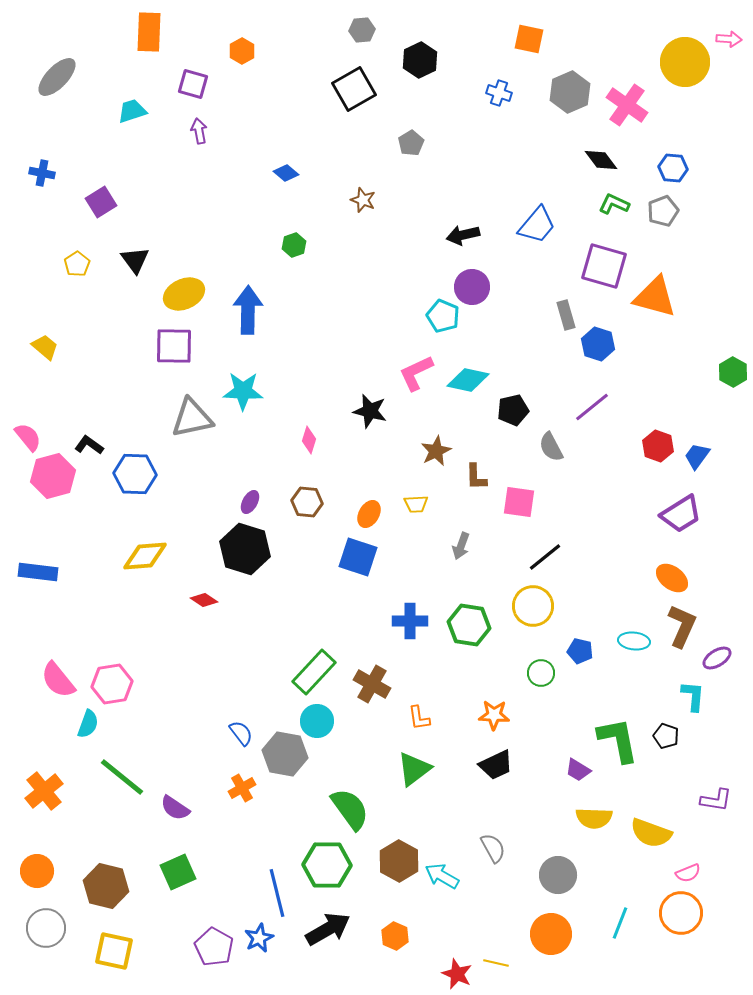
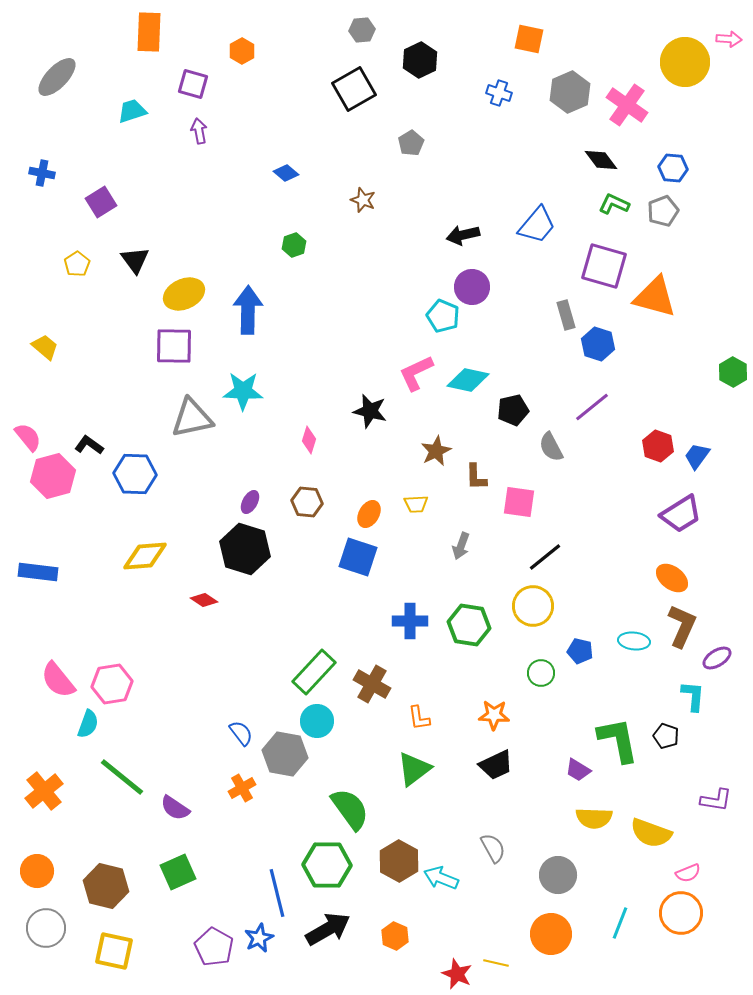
cyan arrow at (442, 876): moved 1 px left, 2 px down; rotated 8 degrees counterclockwise
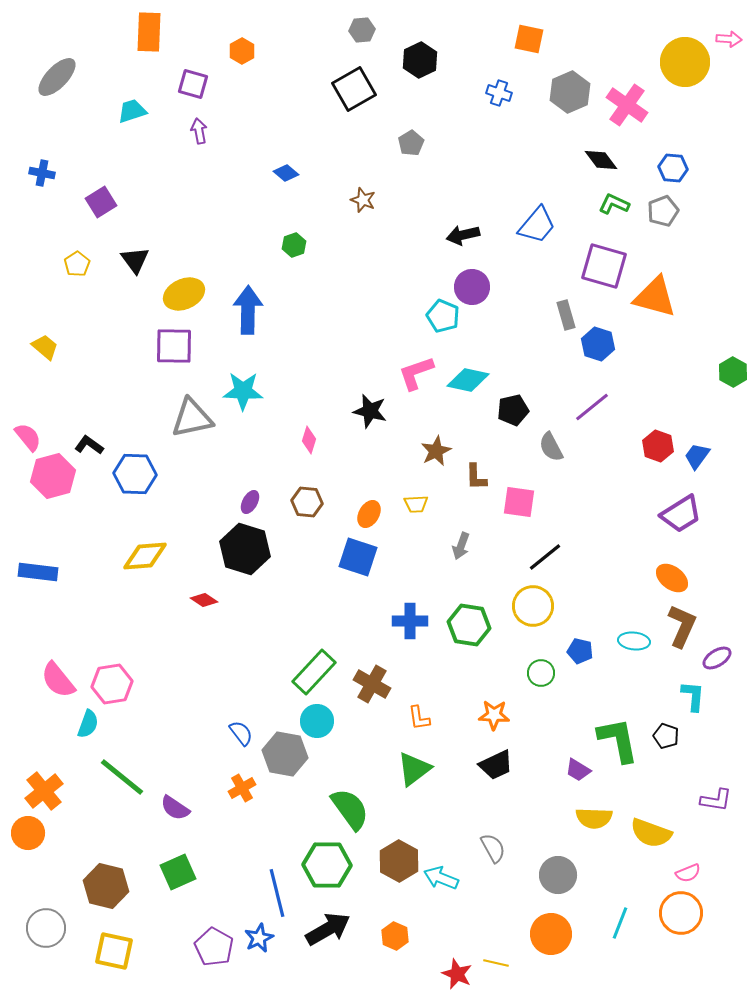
pink L-shape at (416, 373): rotated 6 degrees clockwise
orange circle at (37, 871): moved 9 px left, 38 px up
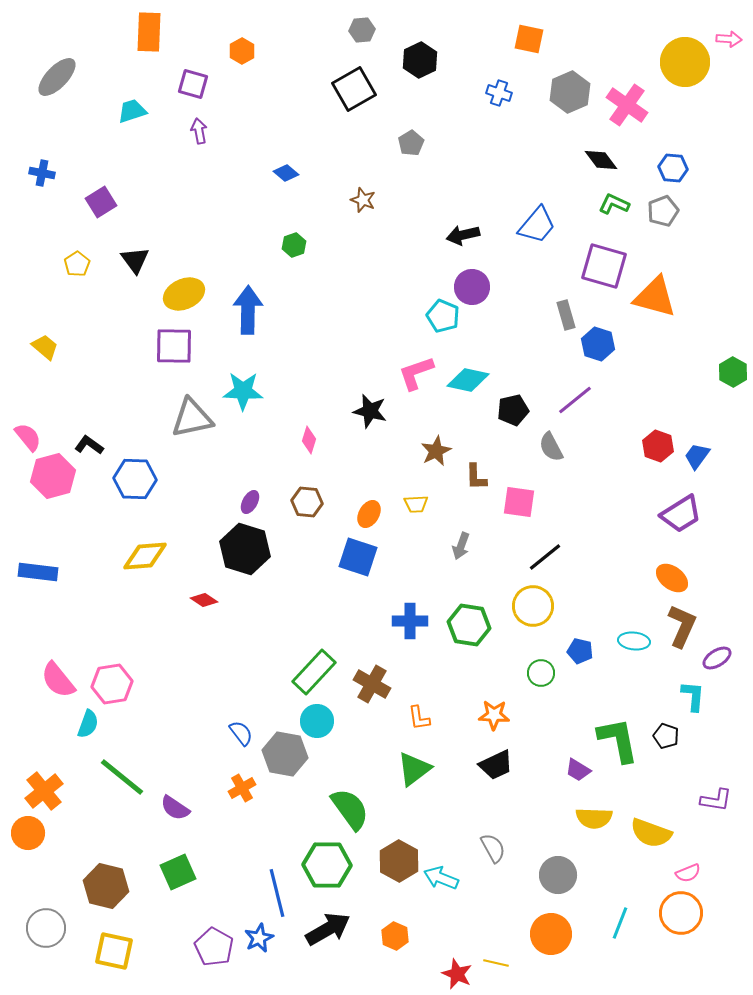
purple line at (592, 407): moved 17 px left, 7 px up
blue hexagon at (135, 474): moved 5 px down
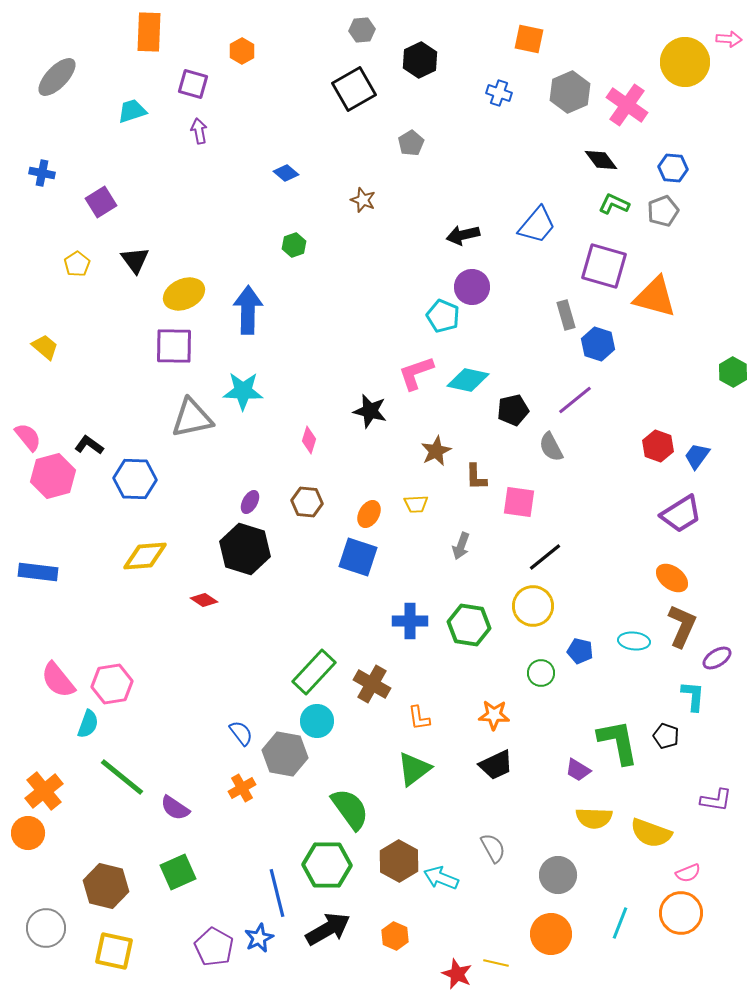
green L-shape at (618, 740): moved 2 px down
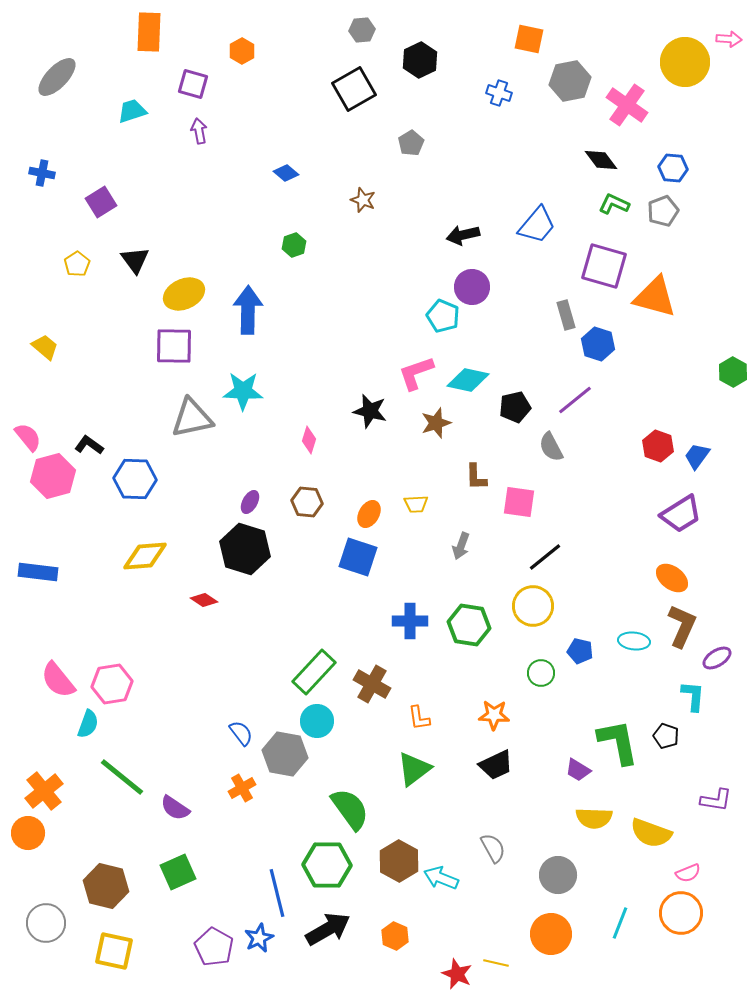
gray hexagon at (570, 92): moved 11 px up; rotated 12 degrees clockwise
black pentagon at (513, 410): moved 2 px right, 3 px up
brown star at (436, 451): moved 28 px up; rotated 8 degrees clockwise
gray circle at (46, 928): moved 5 px up
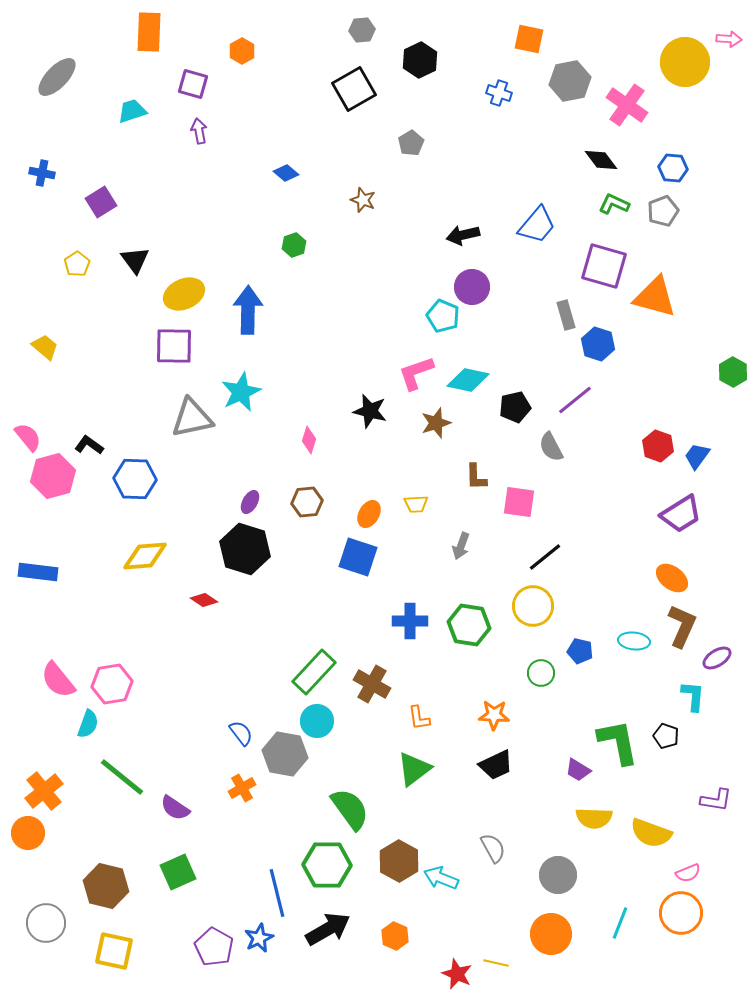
cyan star at (243, 391): moved 2 px left, 1 px down; rotated 27 degrees counterclockwise
brown hexagon at (307, 502): rotated 12 degrees counterclockwise
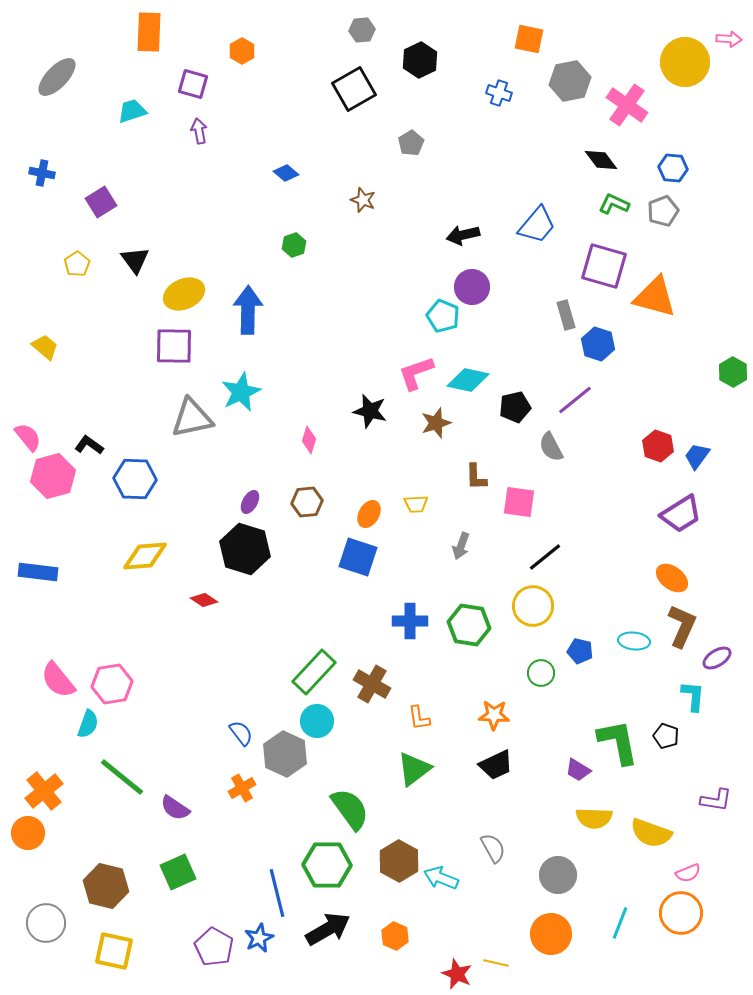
gray hexagon at (285, 754): rotated 15 degrees clockwise
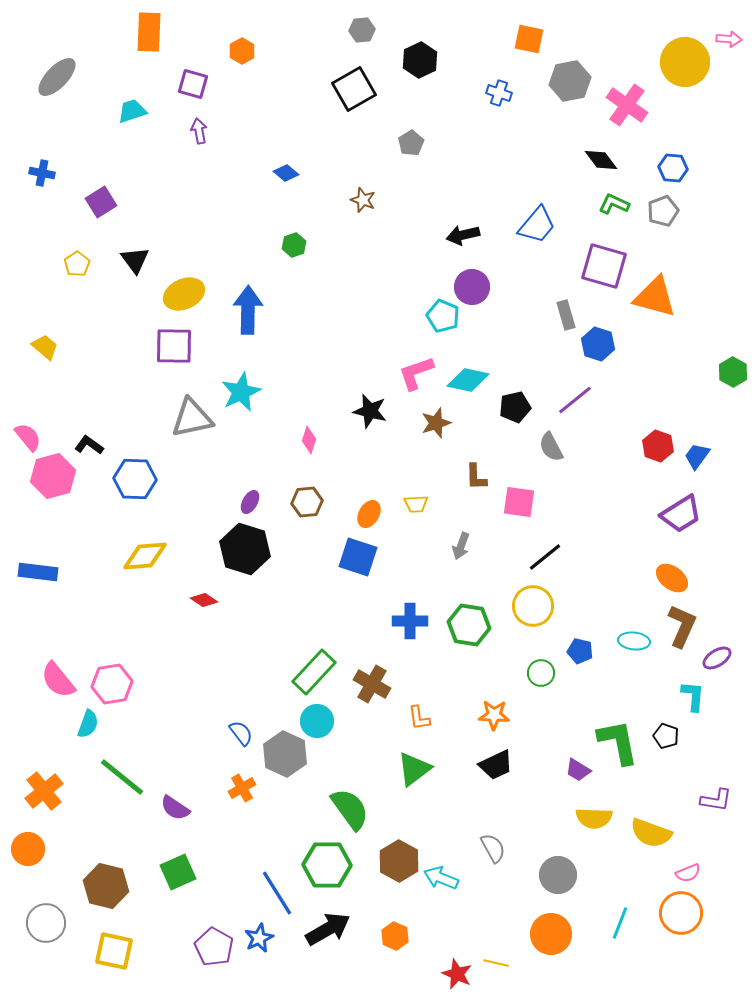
orange circle at (28, 833): moved 16 px down
blue line at (277, 893): rotated 18 degrees counterclockwise
